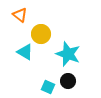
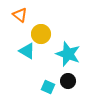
cyan triangle: moved 2 px right, 1 px up
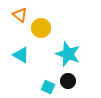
yellow circle: moved 6 px up
cyan triangle: moved 6 px left, 4 px down
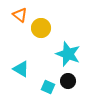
cyan triangle: moved 14 px down
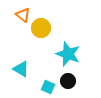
orange triangle: moved 3 px right
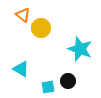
cyan star: moved 12 px right, 5 px up
cyan square: rotated 32 degrees counterclockwise
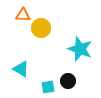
orange triangle: rotated 35 degrees counterclockwise
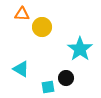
orange triangle: moved 1 px left, 1 px up
yellow circle: moved 1 px right, 1 px up
cyan star: rotated 15 degrees clockwise
black circle: moved 2 px left, 3 px up
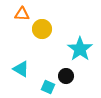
yellow circle: moved 2 px down
black circle: moved 2 px up
cyan square: rotated 32 degrees clockwise
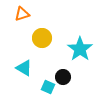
orange triangle: rotated 21 degrees counterclockwise
yellow circle: moved 9 px down
cyan triangle: moved 3 px right, 1 px up
black circle: moved 3 px left, 1 px down
